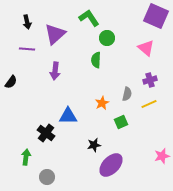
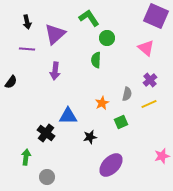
purple cross: rotated 24 degrees counterclockwise
black star: moved 4 px left, 8 px up
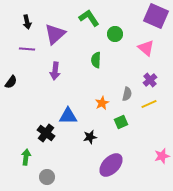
green circle: moved 8 px right, 4 px up
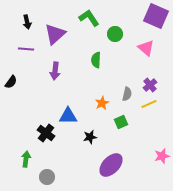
purple line: moved 1 px left
purple cross: moved 5 px down
green arrow: moved 2 px down
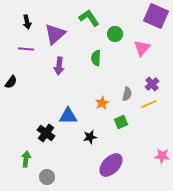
pink triangle: moved 4 px left; rotated 30 degrees clockwise
green semicircle: moved 2 px up
purple arrow: moved 4 px right, 5 px up
purple cross: moved 2 px right, 1 px up
pink star: rotated 21 degrees clockwise
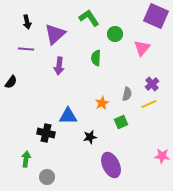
black cross: rotated 24 degrees counterclockwise
purple ellipse: rotated 70 degrees counterclockwise
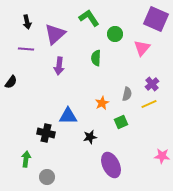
purple square: moved 3 px down
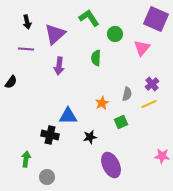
black cross: moved 4 px right, 2 px down
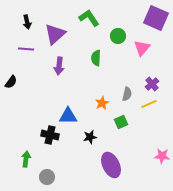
purple square: moved 1 px up
green circle: moved 3 px right, 2 px down
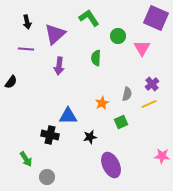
pink triangle: rotated 12 degrees counterclockwise
green arrow: rotated 140 degrees clockwise
